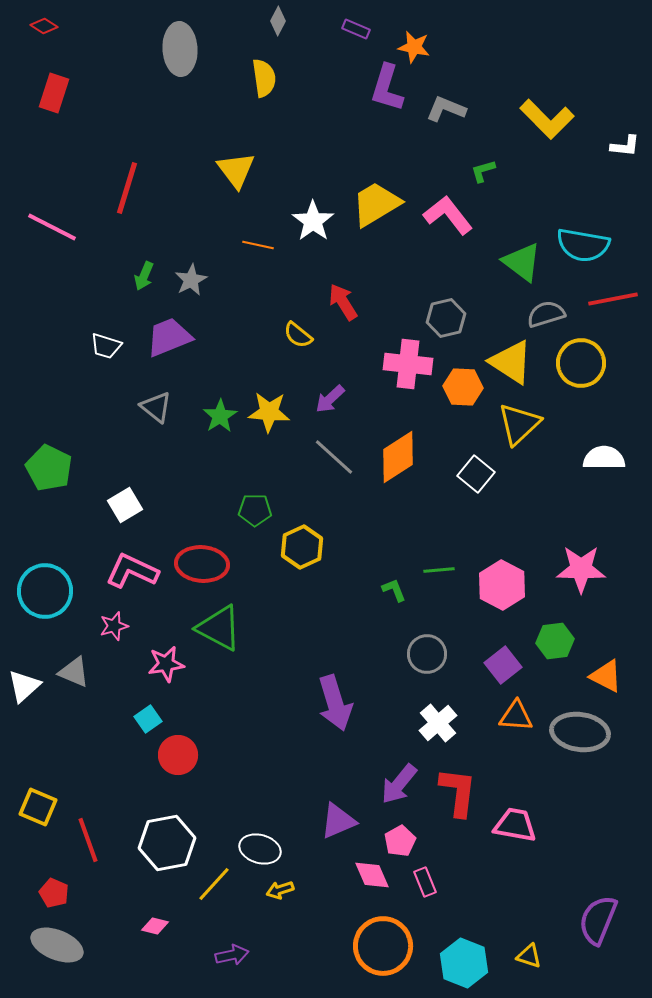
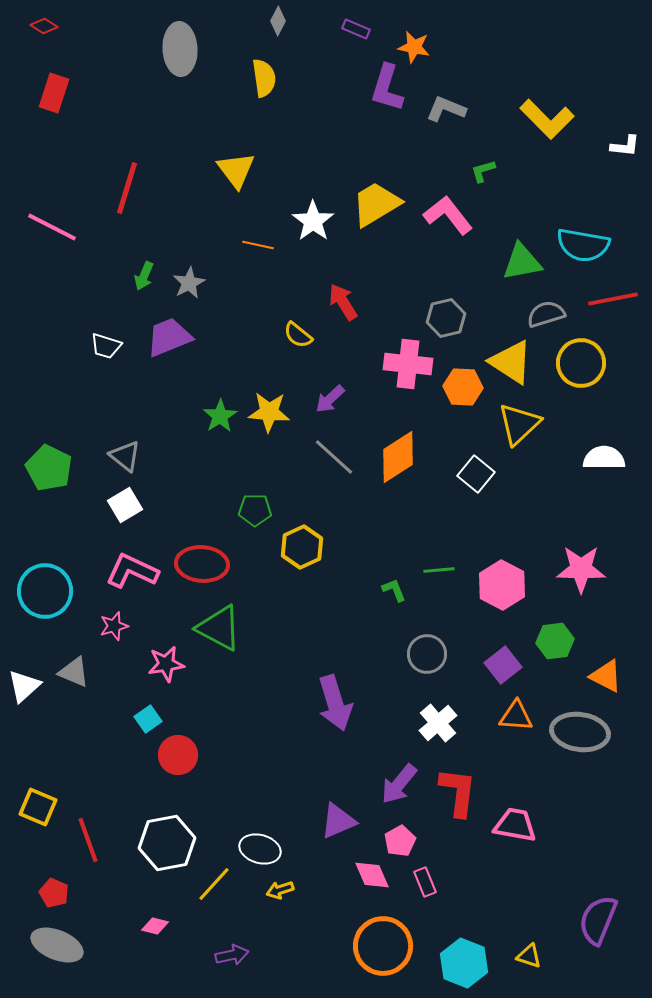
green triangle at (522, 262): rotated 48 degrees counterclockwise
gray star at (191, 280): moved 2 px left, 3 px down
gray triangle at (156, 407): moved 31 px left, 49 px down
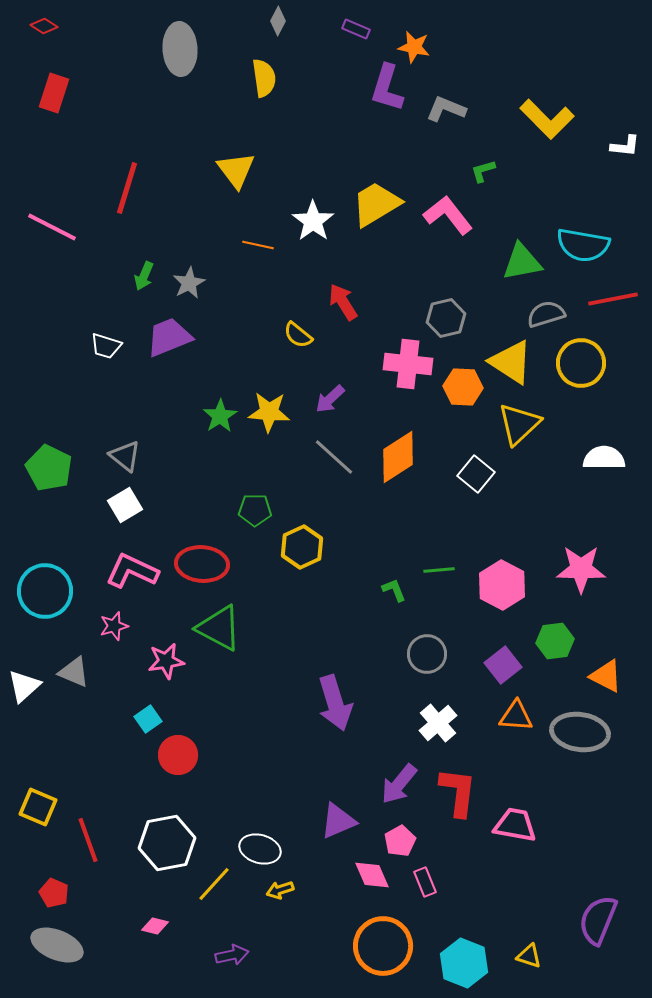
pink star at (166, 664): moved 3 px up
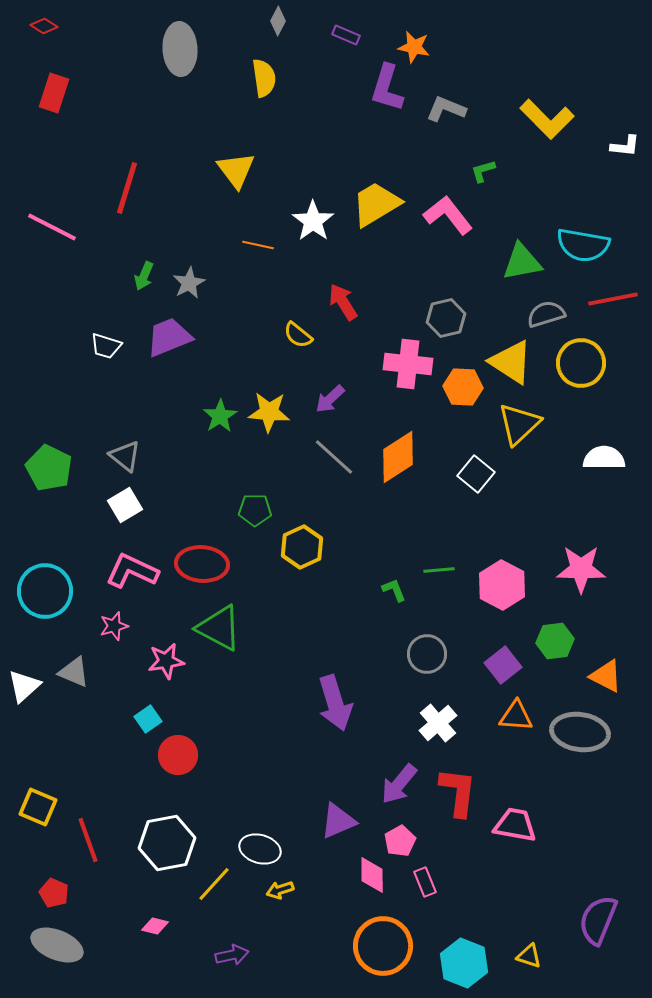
purple rectangle at (356, 29): moved 10 px left, 6 px down
pink diamond at (372, 875): rotated 24 degrees clockwise
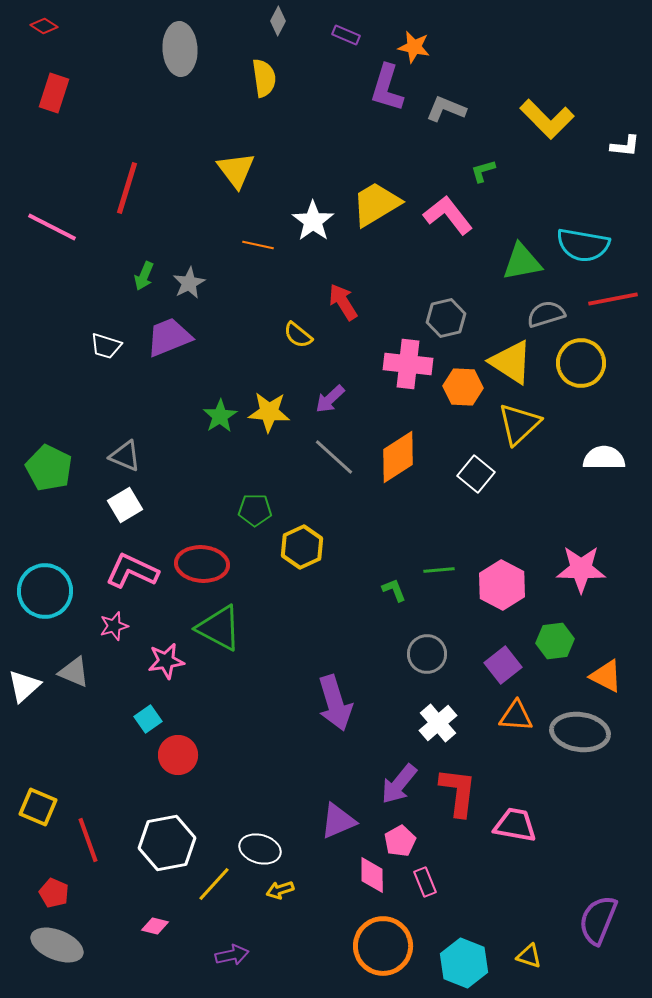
gray triangle at (125, 456): rotated 16 degrees counterclockwise
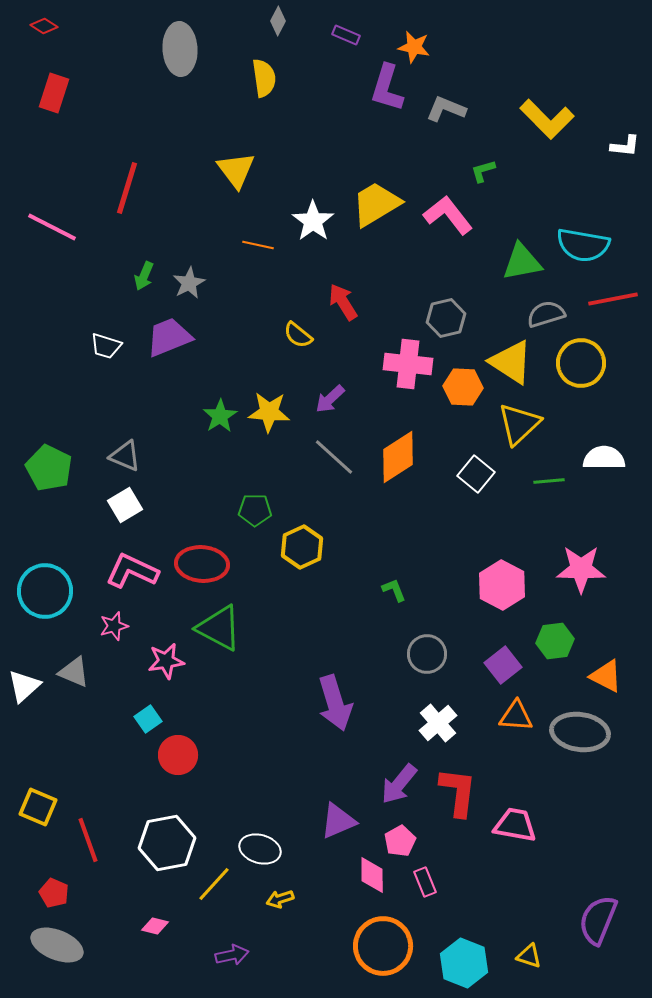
green line at (439, 570): moved 110 px right, 89 px up
yellow arrow at (280, 890): moved 9 px down
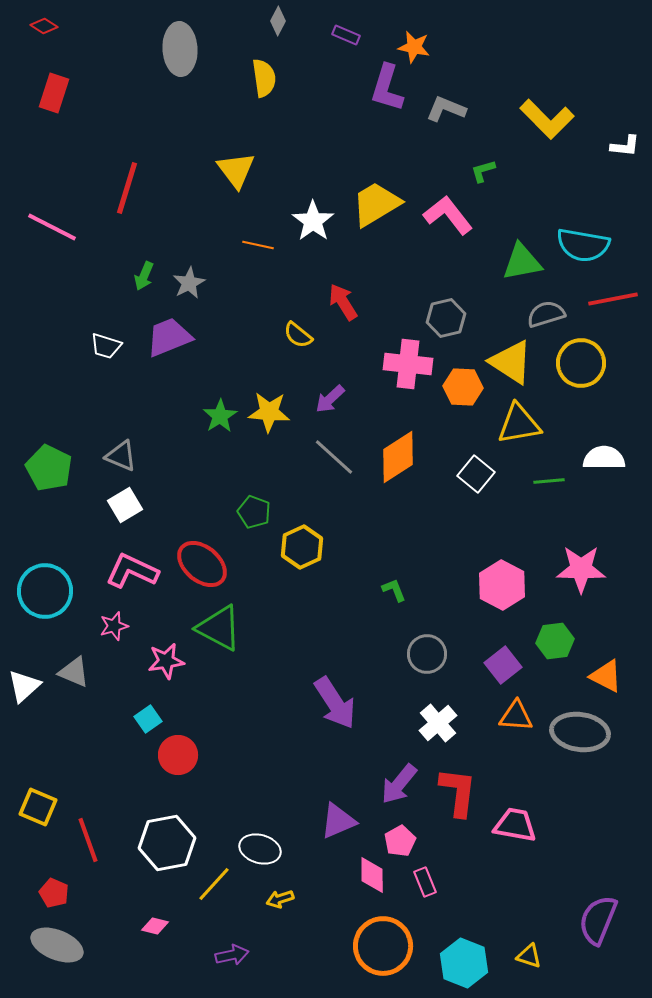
yellow triangle at (519, 424): rotated 33 degrees clockwise
gray triangle at (125, 456): moved 4 px left
green pentagon at (255, 510): moved 1 px left, 2 px down; rotated 20 degrees clockwise
red ellipse at (202, 564): rotated 36 degrees clockwise
purple arrow at (335, 703): rotated 16 degrees counterclockwise
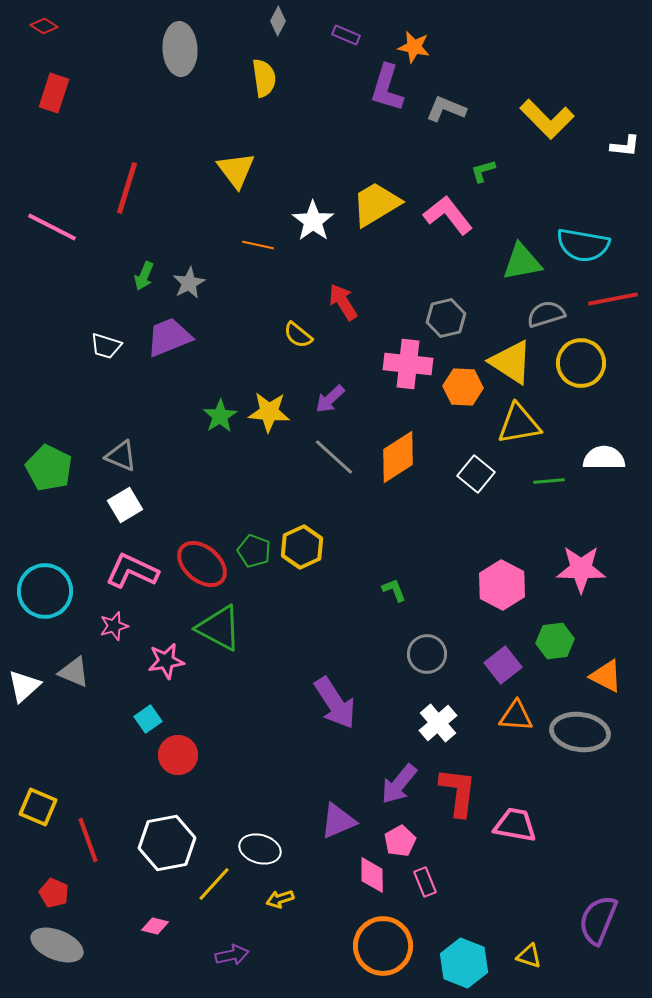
green pentagon at (254, 512): moved 39 px down
